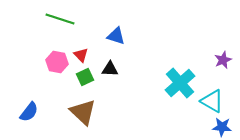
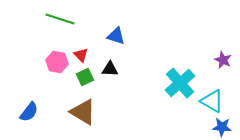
purple star: rotated 24 degrees counterclockwise
brown triangle: rotated 12 degrees counterclockwise
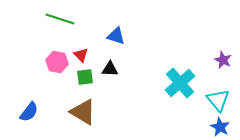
green square: rotated 18 degrees clockwise
cyan triangle: moved 6 px right, 1 px up; rotated 20 degrees clockwise
blue star: moved 2 px left; rotated 24 degrees clockwise
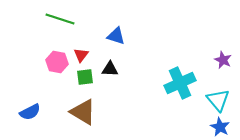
red triangle: rotated 21 degrees clockwise
cyan cross: rotated 16 degrees clockwise
blue semicircle: moved 1 px right; rotated 25 degrees clockwise
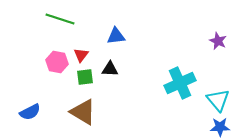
blue triangle: rotated 24 degrees counterclockwise
purple star: moved 5 px left, 19 px up
blue star: rotated 30 degrees counterclockwise
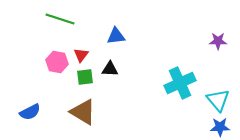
purple star: rotated 24 degrees counterclockwise
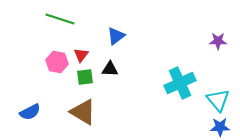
blue triangle: rotated 30 degrees counterclockwise
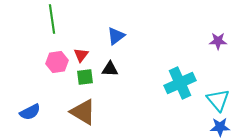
green line: moved 8 px left; rotated 64 degrees clockwise
pink hexagon: rotated 20 degrees counterclockwise
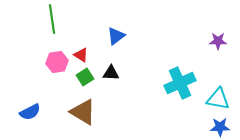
red triangle: rotated 35 degrees counterclockwise
black triangle: moved 1 px right, 4 px down
green square: rotated 24 degrees counterclockwise
cyan triangle: moved 1 px up; rotated 40 degrees counterclockwise
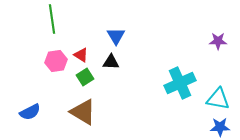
blue triangle: rotated 24 degrees counterclockwise
pink hexagon: moved 1 px left, 1 px up
black triangle: moved 11 px up
